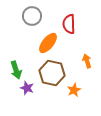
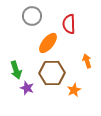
brown hexagon: rotated 15 degrees counterclockwise
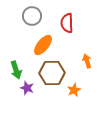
red semicircle: moved 2 px left, 1 px up
orange ellipse: moved 5 px left, 2 px down
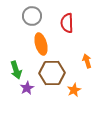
orange ellipse: moved 2 px left, 1 px up; rotated 55 degrees counterclockwise
purple star: rotated 24 degrees clockwise
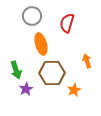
red semicircle: rotated 18 degrees clockwise
purple star: moved 1 px left, 1 px down
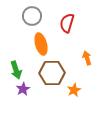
orange arrow: moved 3 px up
purple star: moved 3 px left
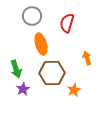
green arrow: moved 1 px up
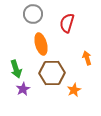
gray circle: moved 1 px right, 2 px up
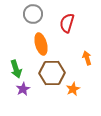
orange star: moved 1 px left, 1 px up
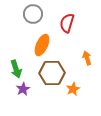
orange ellipse: moved 1 px right, 1 px down; rotated 40 degrees clockwise
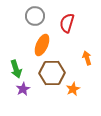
gray circle: moved 2 px right, 2 px down
